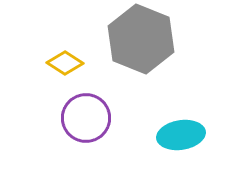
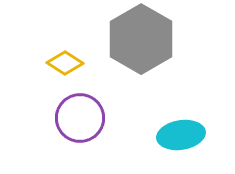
gray hexagon: rotated 8 degrees clockwise
purple circle: moved 6 px left
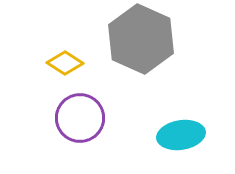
gray hexagon: rotated 6 degrees counterclockwise
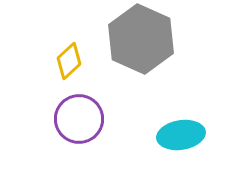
yellow diamond: moved 4 px right, 2 px up; rotated 75 degrees counterclockwise
purple circle: moved 1 px left, 1 px down
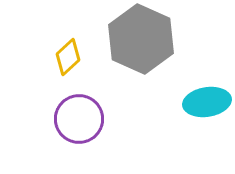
yellow diamond: moved 1 px left, 4 px up
cyan ellipse: moved 26 px right, 33 px up
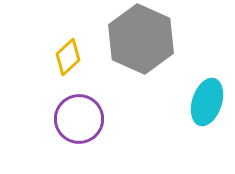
cyan ellipse: rotated 63 degrees counterclockwise
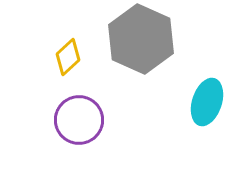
purple circle: moved 1 px down
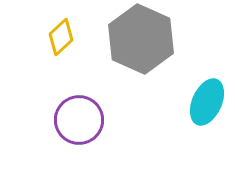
yellow diamond: moved 7 px left, 20 px up
cyan ellipse: rotated 6 degrees clockwise
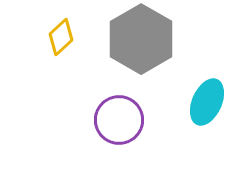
gray hexagon: rotated 6 degrees clockwise
purple circle: moved 40 px right
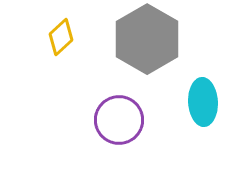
gray hexagon: moved 6 px right
cyan ellipse: moved 4 px left; rotated 27 degrees counterclockwise
